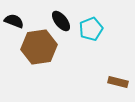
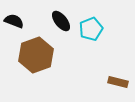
brown hexagon: moved 3 px left, 8 px down; rotated 12 degrees counterclockwise
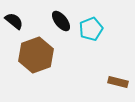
black semicircle: rotated 18 degrees clockwise
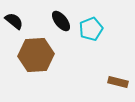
brown hexagon: rotated 16 degrees clockwise
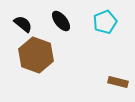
black semicircle: moved 9 px right, 3 px down
cyan pentagon: moved 14 px right, 7 px up
brown hexagon: rotated 24 degrees clockwise
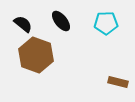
cyan pentagon: moved 1 px right, 1 px down; rotated 20 degrees clockwise
